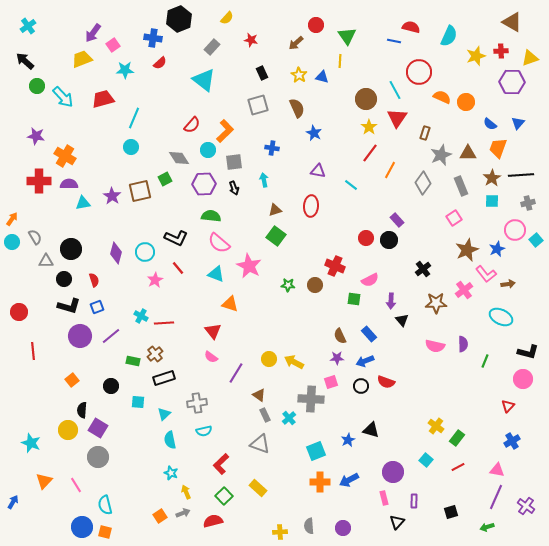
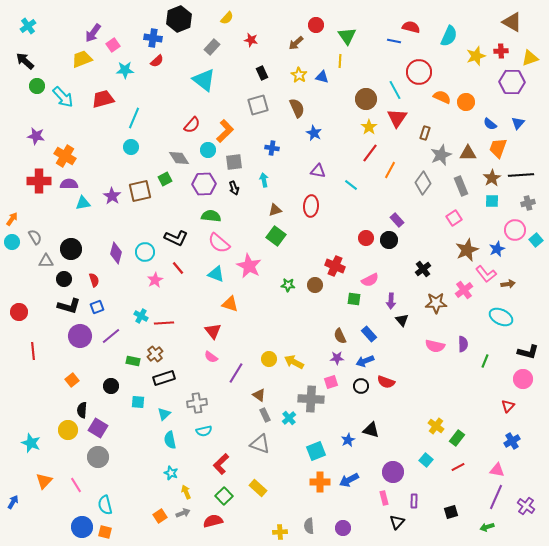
red semicircle at (160, 63): moved 3 px left, 2 px up
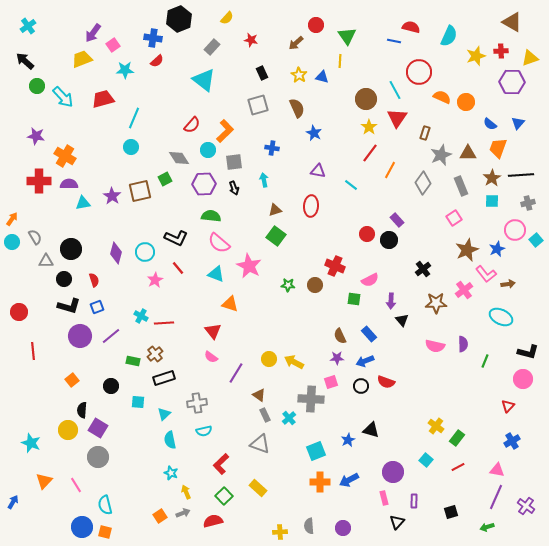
red circle at (366, 238): moved 1 px right, 4 px up
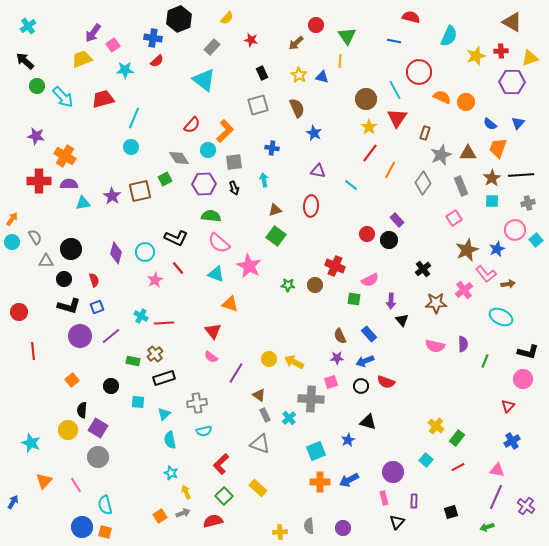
red semicircle at (411, 27): moved 10 px up
black triangle at (371, 430): moved 3 px left, 8 px up
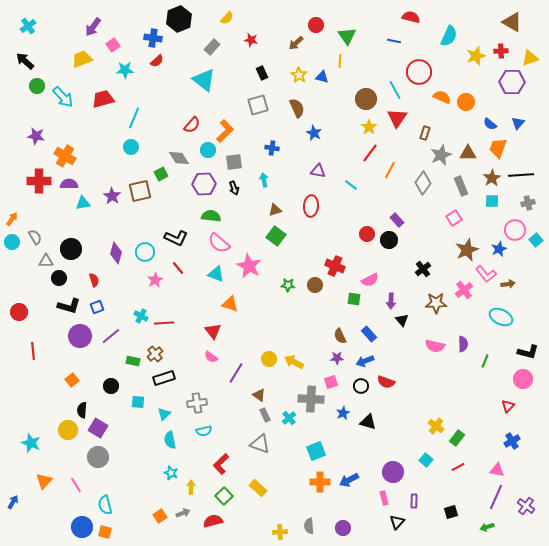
purple arrow at (93, 33): moved 6 px up
green square at (165, 179): moved 4 px left, 5 px up
blue star at (497, 249): moved 2 px right
black circle at (64, 279): moved 5 px left, 1 px up
blue star at (348, 440): moved 5 px left, 27 px up
yellow arrow at (186, 492): moved 5 px right, 5 px up; rotated 24 degrees clockwise
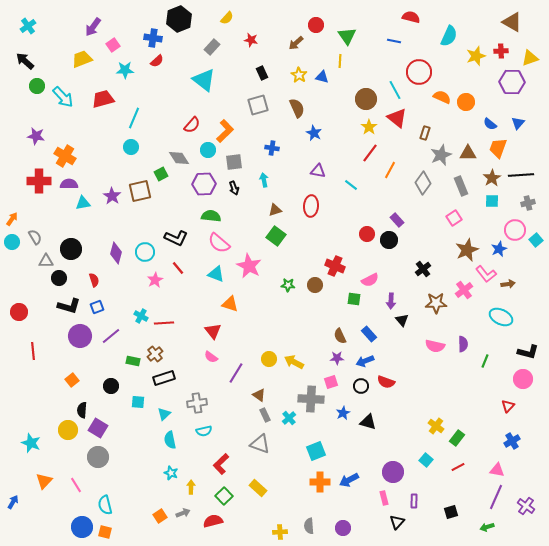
red triangle at (397, 118): rotated 25 degrees counterclockwise
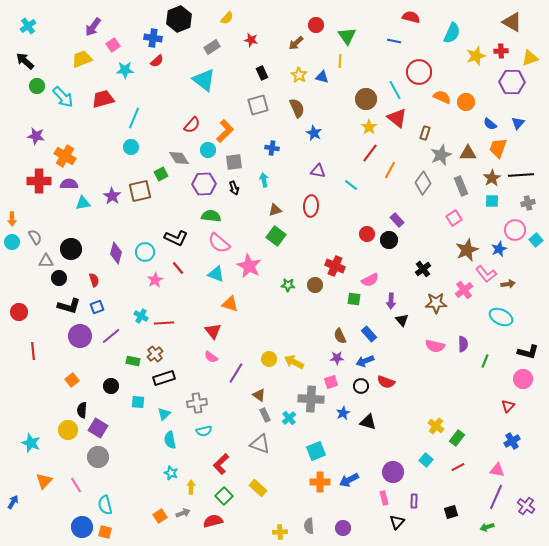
cyan semicircle at (449, 36): moved 3 px right, 3 px up
gray rectangle at (212, 47): rotated 14 degrees clockwise
orange arrow at (12, 219): rotated 144 degrees clockwise
